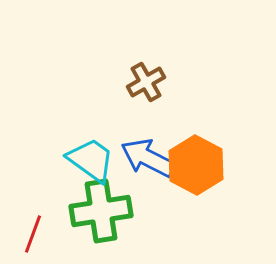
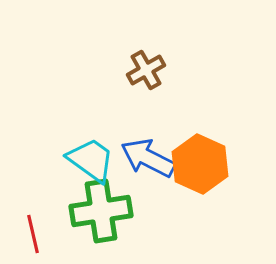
brown cross: moved 12 px up
orange hexagon: moved 4 px right, 1 px up; rotated 4 degrees counterclockwise
red line: rotated 33 degrees counterclockwise
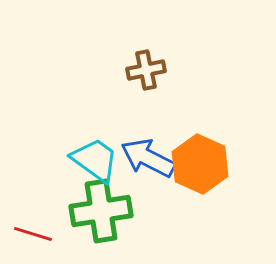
brown cross: rotated 18 degrees clockwise
cyan trapezoid: moved 4 px right
red line: rotated 60 degrees counterclockwise
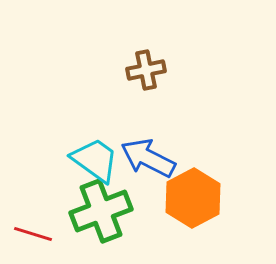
orange hexagon: moved 7 px left, 34 px down; rotated 8 degrees clockwise
green cross: rotated 12 degrees counterclockwise
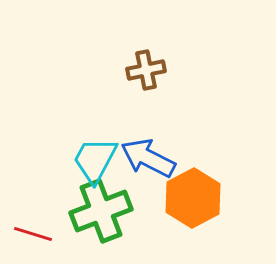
cyan trapezoid: rotated 98 degrees counterclockwise
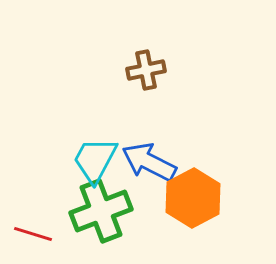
blue arrow: moved 1 px right, 4 px down
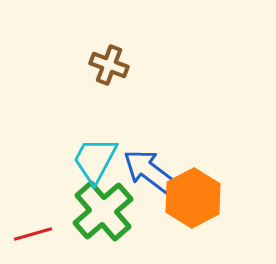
brown cross: moved 37 px left, 5 px up; rotated 33 degrees clockwise
blue arrow: moved 9 px down; rotated 10 degrees clockwise
green cross: moved 2 px right; rotated 20 degrees counterclockwise
red line: rotated 33 degrees counterclockwise
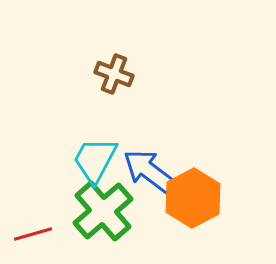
brown cross: moved 5 px right, 9 px down
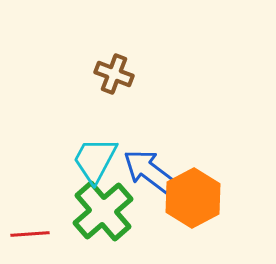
red line: moved 3 px left; rotated 12 degrees clockwise
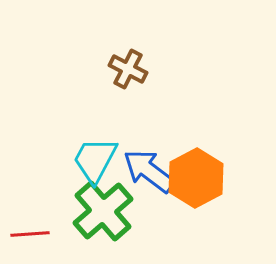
brown cross: moved 14 px right, 5 px up; rotated 6 degrees clockwise
orange hexagon: moved 3 px right, 20 px up
